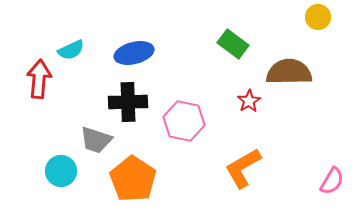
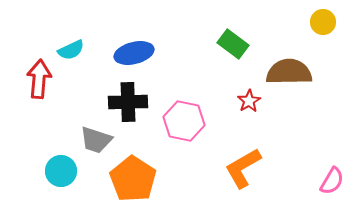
yellow circle: moved 5 px right, 5 px down
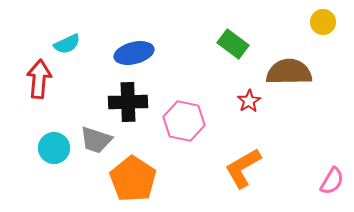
cyan semicircle: moved 4 px left, 6 px up
cyan circle: moved 7 px left, 23 px up
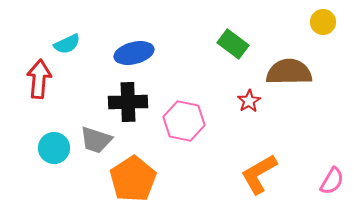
orange L-shape: moved 16 px right, 6 px down
orange pentagon: rotated 6 degrees clockwise
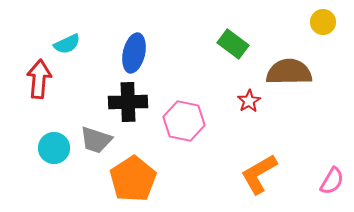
blue ellipse: rotated 63 degrees counterclockwise
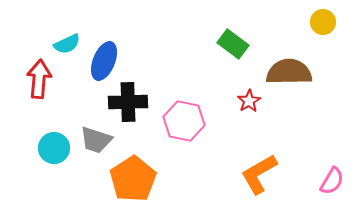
blue ellipse: moved 30 px left, 8 px down; rotated 9 degrees clockwise
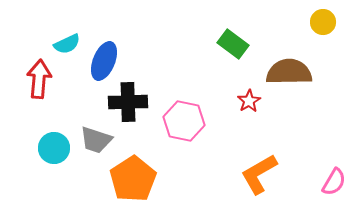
pink semicircle: moved 2 px right, 1 px down
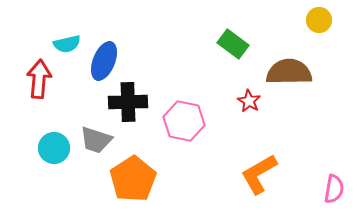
yellow circle: moved 4 px left, 2 px up
cyan semicircle: rotated 12 degrees clockwise
red star: rotated 10 degrees counterclockwise
pink semicircle: moved 7 px down; rotated 20 degrees counterclockwise
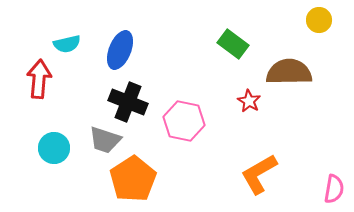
blue ellipse: moved 16 px right, 11 px up
black cross: rotated 24 degrees clockwise
gray trapezoid: moved 9 px right
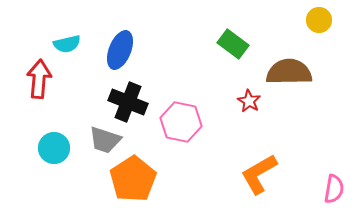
pink hexagon: moved 3 px left, 1 px down
